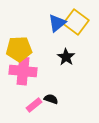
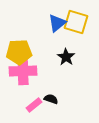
yellow square: rotated 20 degrees counterclockwise
yellow pentagon: moved 3 px down
pink cross: rotated 8 degrees counterclockwise
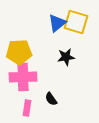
black star: rotated 30 degrees clockwise
pink cross: moved 6 px down
black semicircle: rotated 144 degrees counterclockwise
pink rectangle: moved 7 px left, 3 px down; rotated 42 degrees counterclockwise
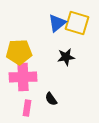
yellow square: moved 1 px right, 1 px down
